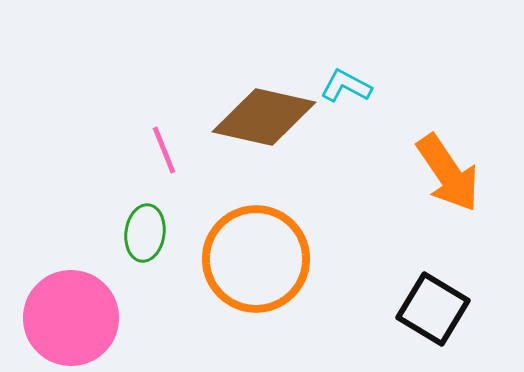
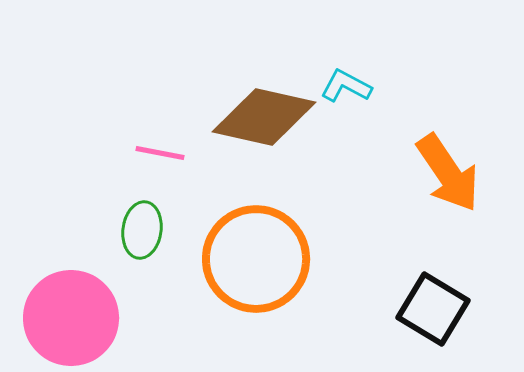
pink line: moved 4 px left, 3 px down; rotated 57 degrees counterclockwise
green ellipse: moved 3 px left, 3 px up
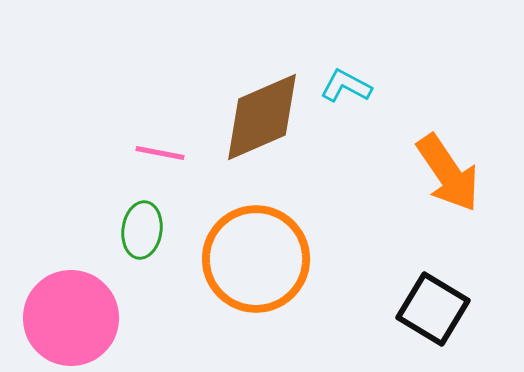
brown diamond: moved 2 px left; rotated 36 degrees counterclockwise
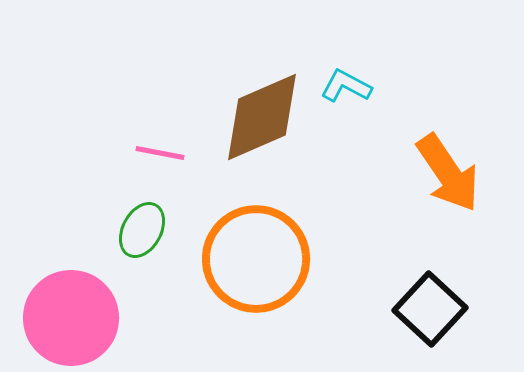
green ellipse: rotated 20 degrees clockwise
black square: moved 3 px left; rotated 12 degrees clockwise
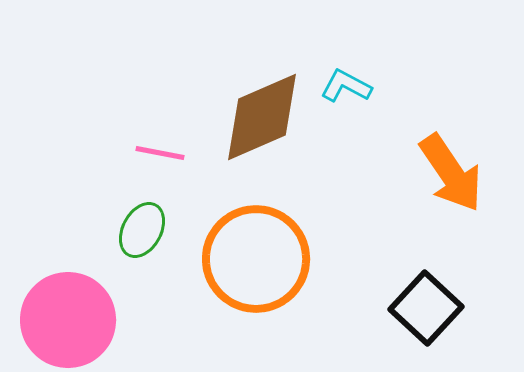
orange arrow: moved 3 px right
black square: moved 4 px left, 1 px up
pink circle: moved 3 px left, 2 px down
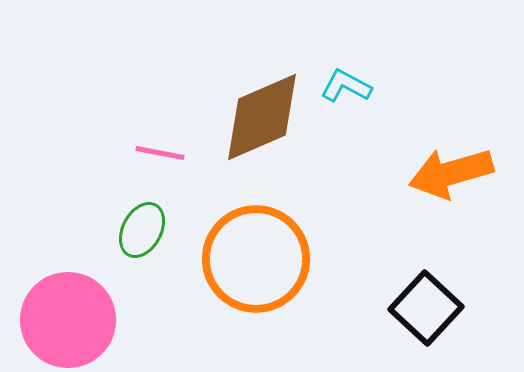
orange arrow: rotated 108 degrees clockwise
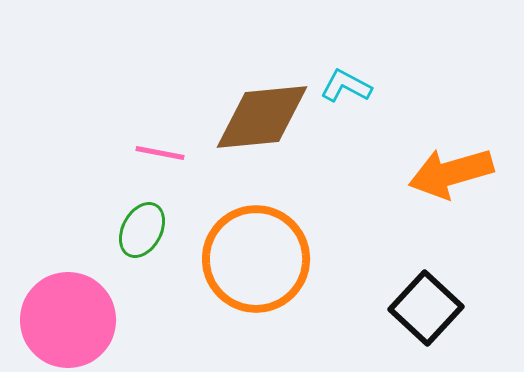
brown diamond: rotated 18 degrees clockwise
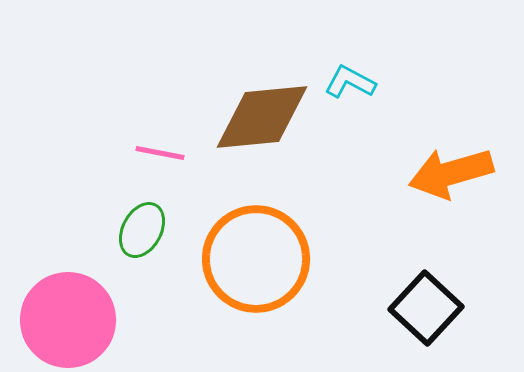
cyan L-shape: moved 4 px right, 4 px up
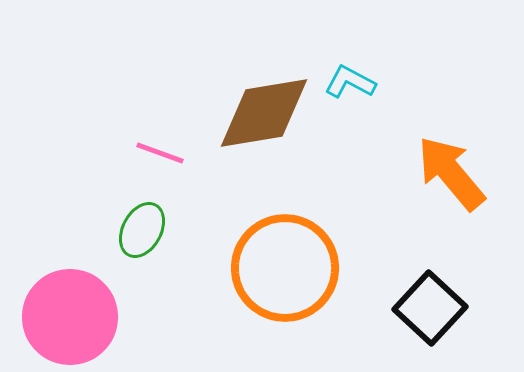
brown diamond: moved 2 px right, 4 px up; rotated 4 degrees counterclockwise
pink line: rotated 9 degrees clockwise
orange arrow: rotated 66 degrees clockwise
orange circle: moved 29 px right, 9 px down
black square: moved 4 px right
pink circle: moved 2 px right, 3 px up
